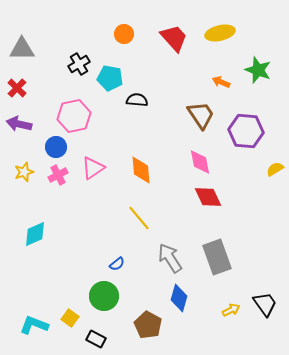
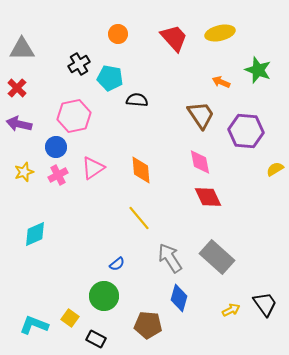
orange circle: moved 6 px left
gray rectangle: rotated 28 degrees counterclockwise
brown pentagon: rotated 24 degrees counterclockwise
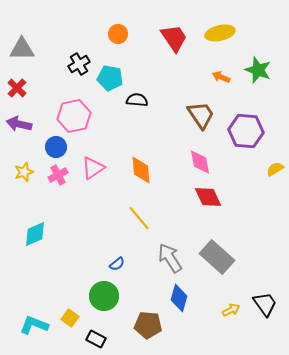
red trapezoid: rotated 8 degrees clockwise
orange arrow: moved 5 px up
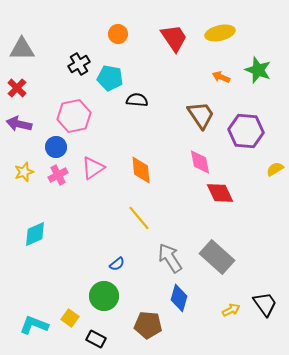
red diamond: moved 12 px right, 4 px up
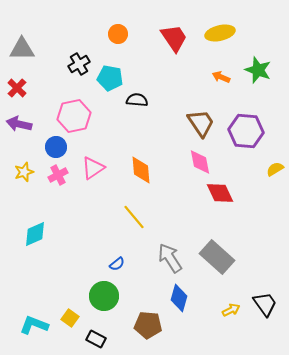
brown trapezoid: moved 8 px down
yellow line: moved 5 px left, 1 px up
